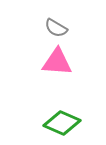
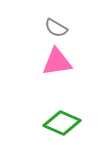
pink triangle: rotated 12 degrees counterclockwise
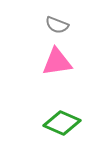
gray semicircle: moved 1 px right, 3 px up; rotated 10 degrees counterclockwise
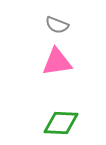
green diamond: moved 1 px left; rotated 21 degrees counterclockwise
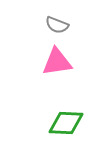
green diamond: moved 5 px right
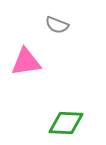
pink triangle: moved 31 px left
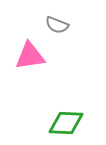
pink triangle: moved 4 px right, 6 px up
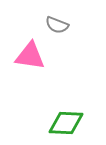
pink triangle: rotated 16 degrees clockwise
